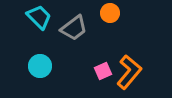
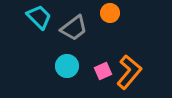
cyan circle: moved 27 px right
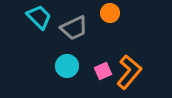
gray trapezoid: rotated 12 degrees clockwise
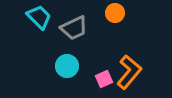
orange circle: moved 5 px right
pink square: moved 1 px right, 8 px down
